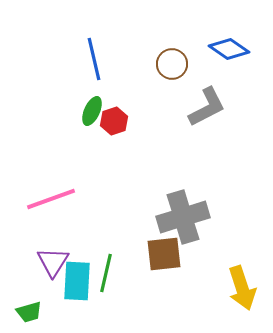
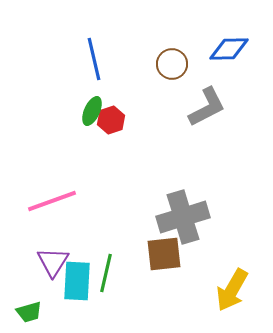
blue diamond: rotated 36 degrees counterclockwise
red hexagon: moved 3 px left, 1 px up
pink line: moved 1 px right, 2 px down
yellow arrow: moved 10 px left, 2 px down; rotated 48 degrees clockwise
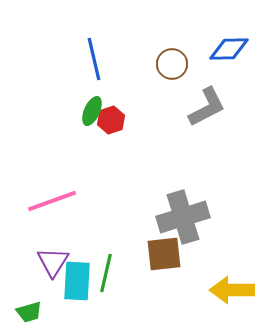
yellow arrow: rotated 60 degrees clockwise
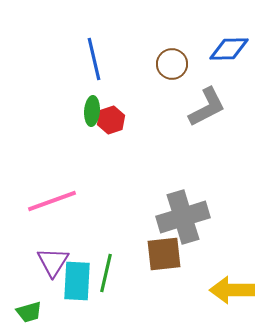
green ellipse: rotated 20 degrees counterclockwise
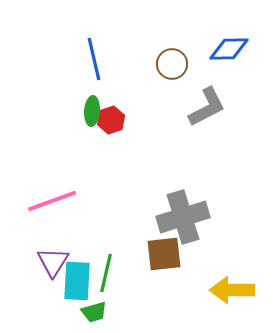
green trapezoid: moved 65 px right
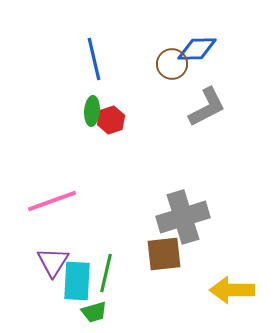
blue diamond: moved 32 px left
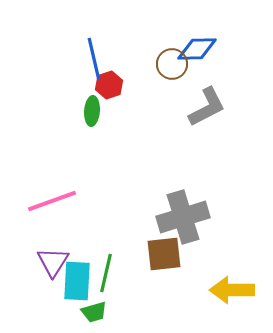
red hexagon: moved 2 px left, 35 px up
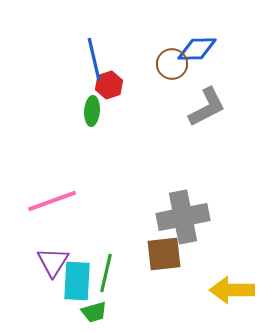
gray cross: rotated 6 degrees clockwise
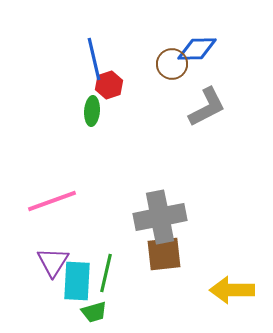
gray cross: moved 23 px left
